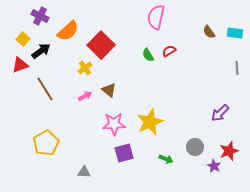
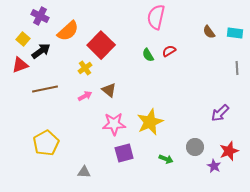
brown line: rotated 70 degrees counterclockwise
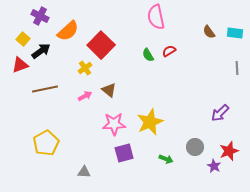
pink semicircle: rotated 25 degrees counterclockwise
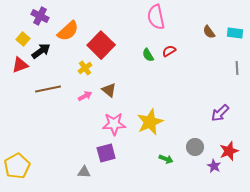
brown line: moved 3 px right
yellow pentagon: moved 29 px left, 23 px down
purple square: moved 18 px left
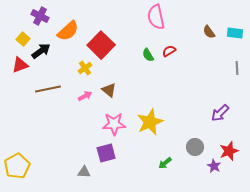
green arrow: moved 1 px left, 4 px down; rotated 120 degrees clockwise
